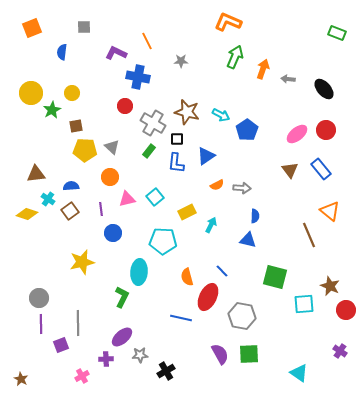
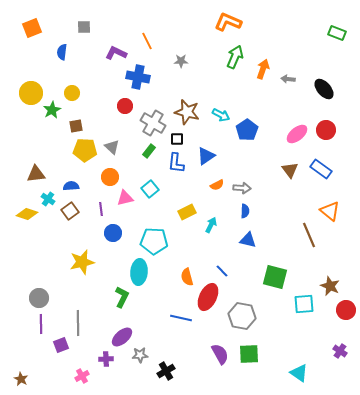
blue rectangle at (321, 169): rotated 15 degrees counterclockwise
cyan square at (155, 197): moved 5 px left, 8 px up
pink triangle at (127, 199): moved 2 px left, 1 px up
blue semicircle at (255, 216): moved 10 px left, 5 px up
cyan pentagon at (163, 241): moved 9 px left
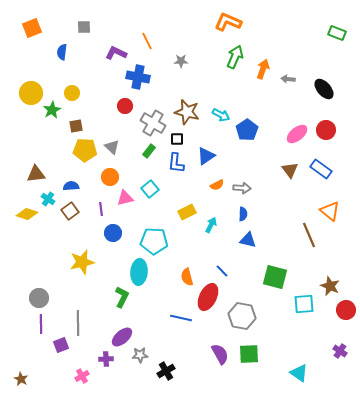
blue semicircle at (245, 211): moved 2 px left, 3 px down
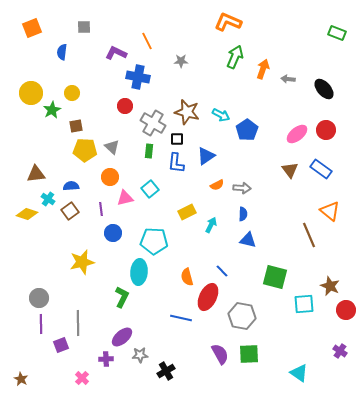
green rectangle at (149, 151): rotated 32 degrees counterclockwise
pink cross at (82, 376): moved 2 px down; rotated 16 degrees counterclockwise
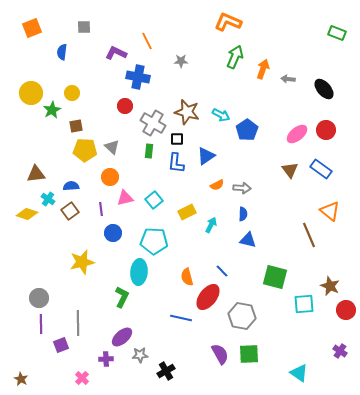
cyan square at (150, 189): moved 4 px right, 11 px down
red ellipse at (208, 297): rotated 12 degrees clockwise
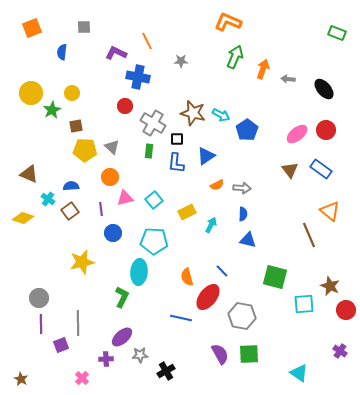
brown star at (187, 112): moved 6 px right, 1 px down
brown triangle at (36, 174): moved 7 px left; rotated 30 degrees clockwise
yellow diamond at (27, 214): moved 4 px left, 4 px down
